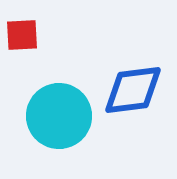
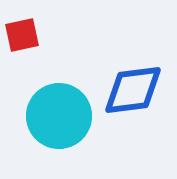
red square: rotated 9 degrees counterclockwise
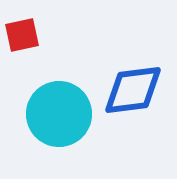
cyan circle: moved 2 px up
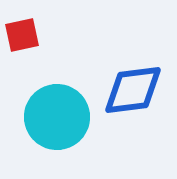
cyan circle: moved 2 px left, 3 px down
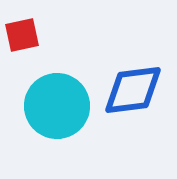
cyan circle: moved 11 px up
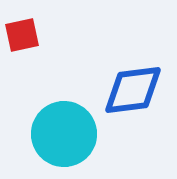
cyan circle: moved 7 px right, 28 px down
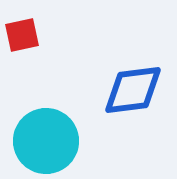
cyan circle: moved 18 px left, 7 px down
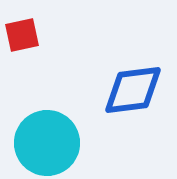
cyan circle: moved 1 px right, 2 px down
